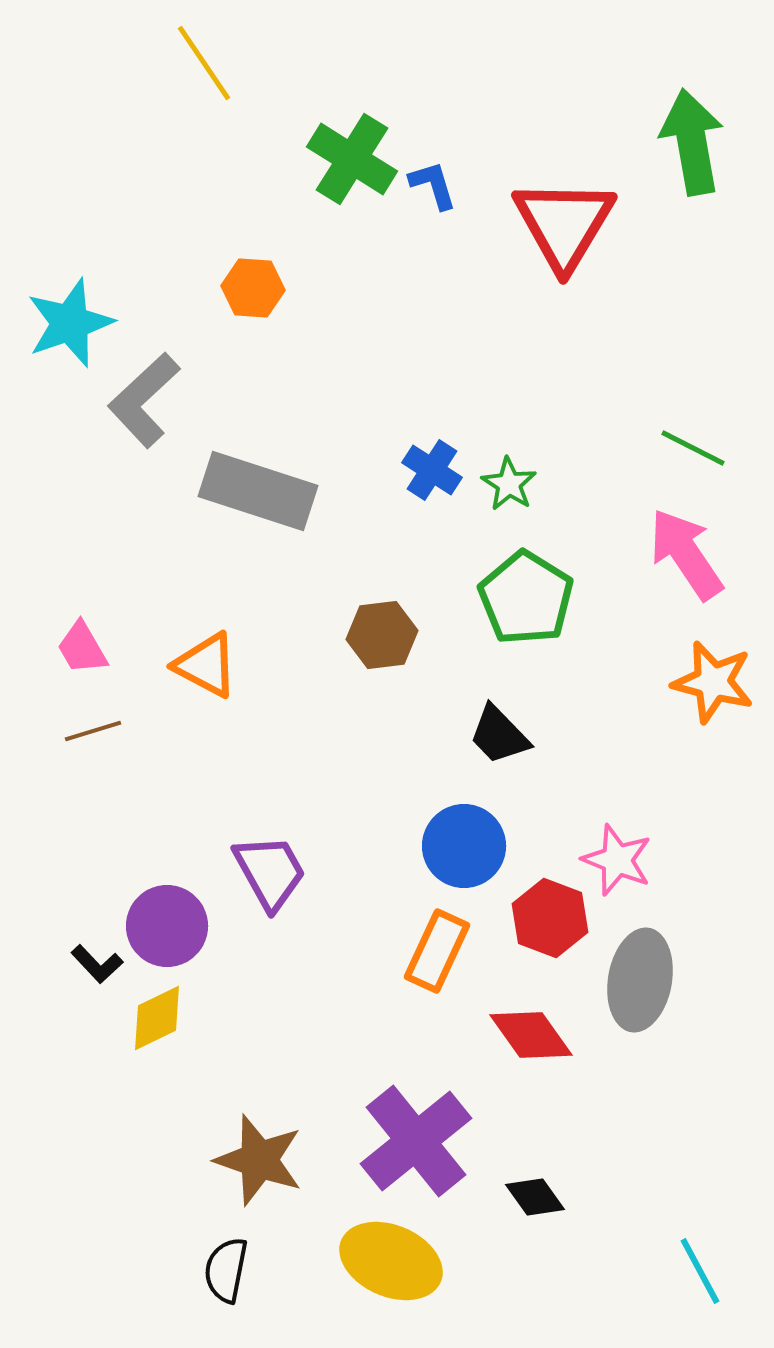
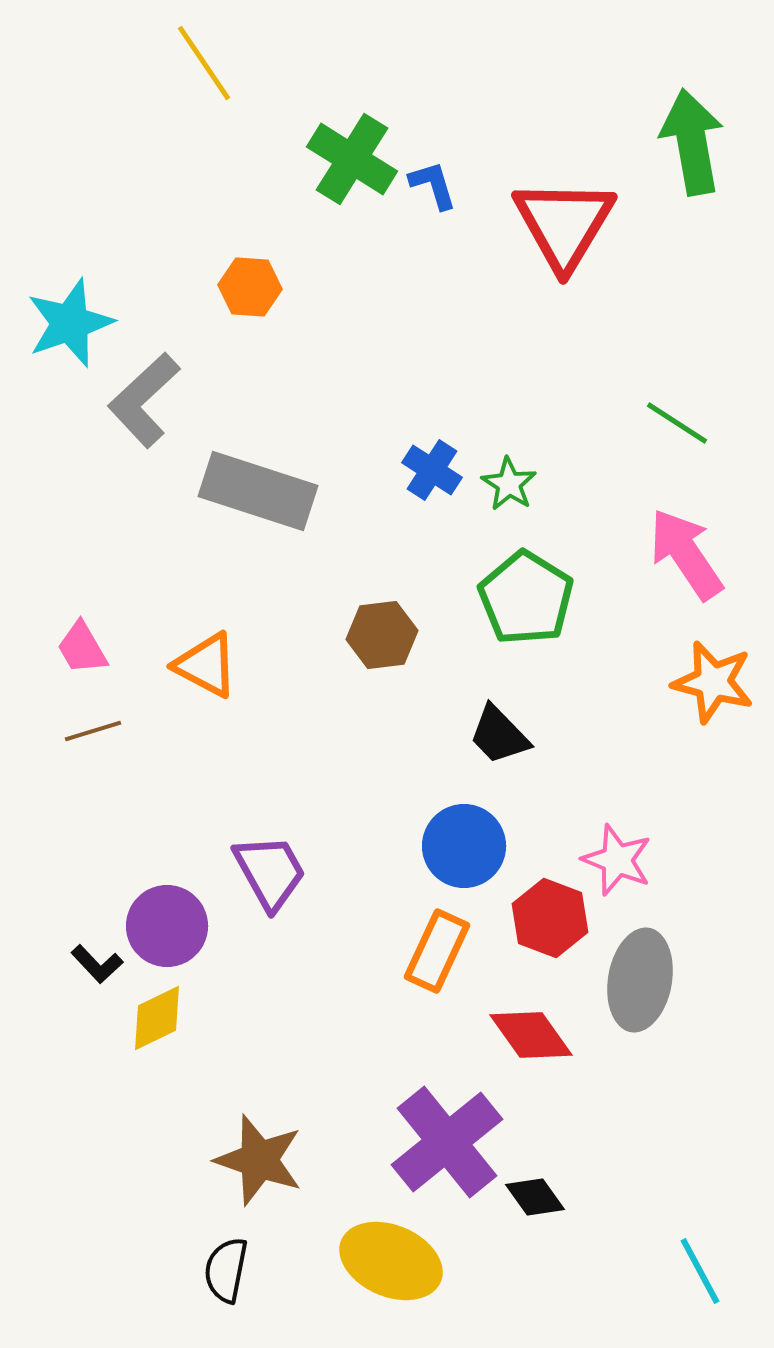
orange hexagon: moved 3 px left, 1 px up
green line: moved 16 px left, 25 px up; rotated 6 degrees clockwise
purple cross: moved 31 px right, 1 px down
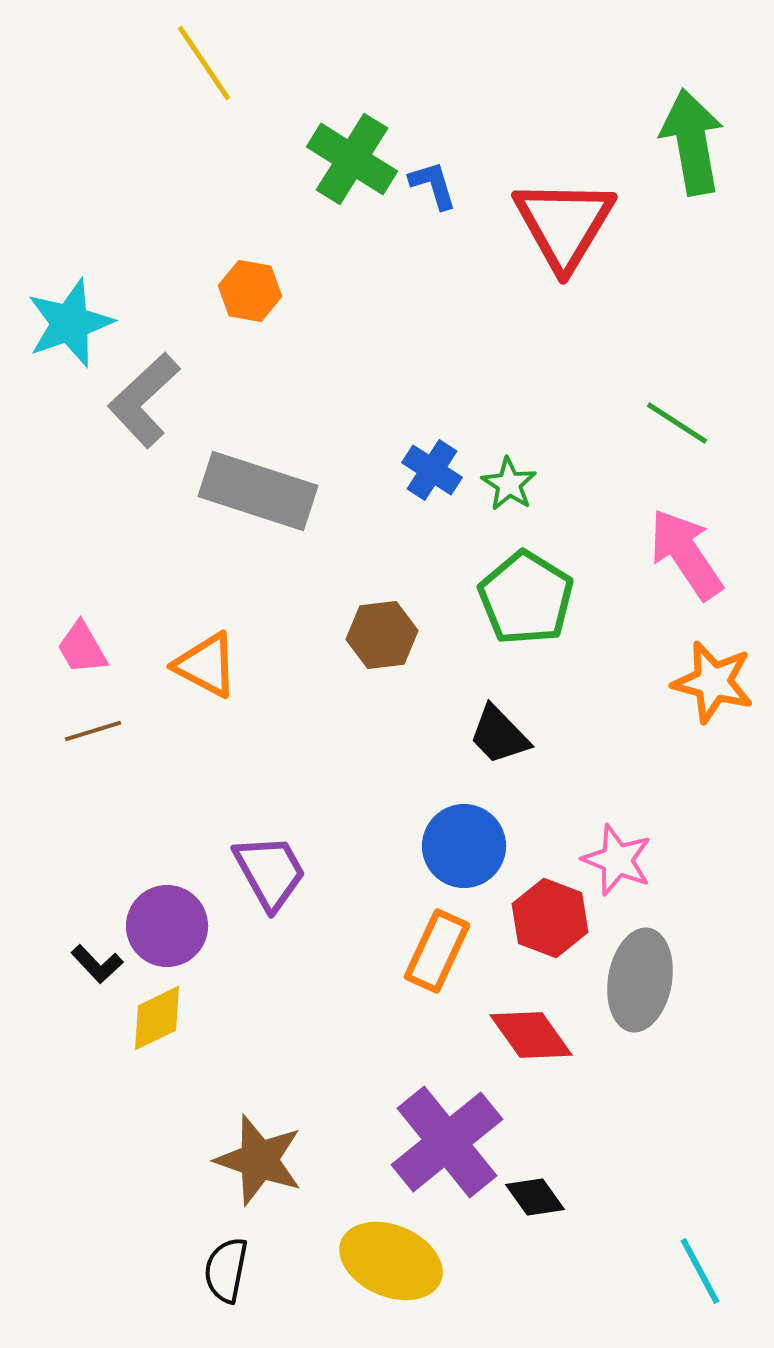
orange hexagon: moved 4 px down; rotated 6 degrees clockwise
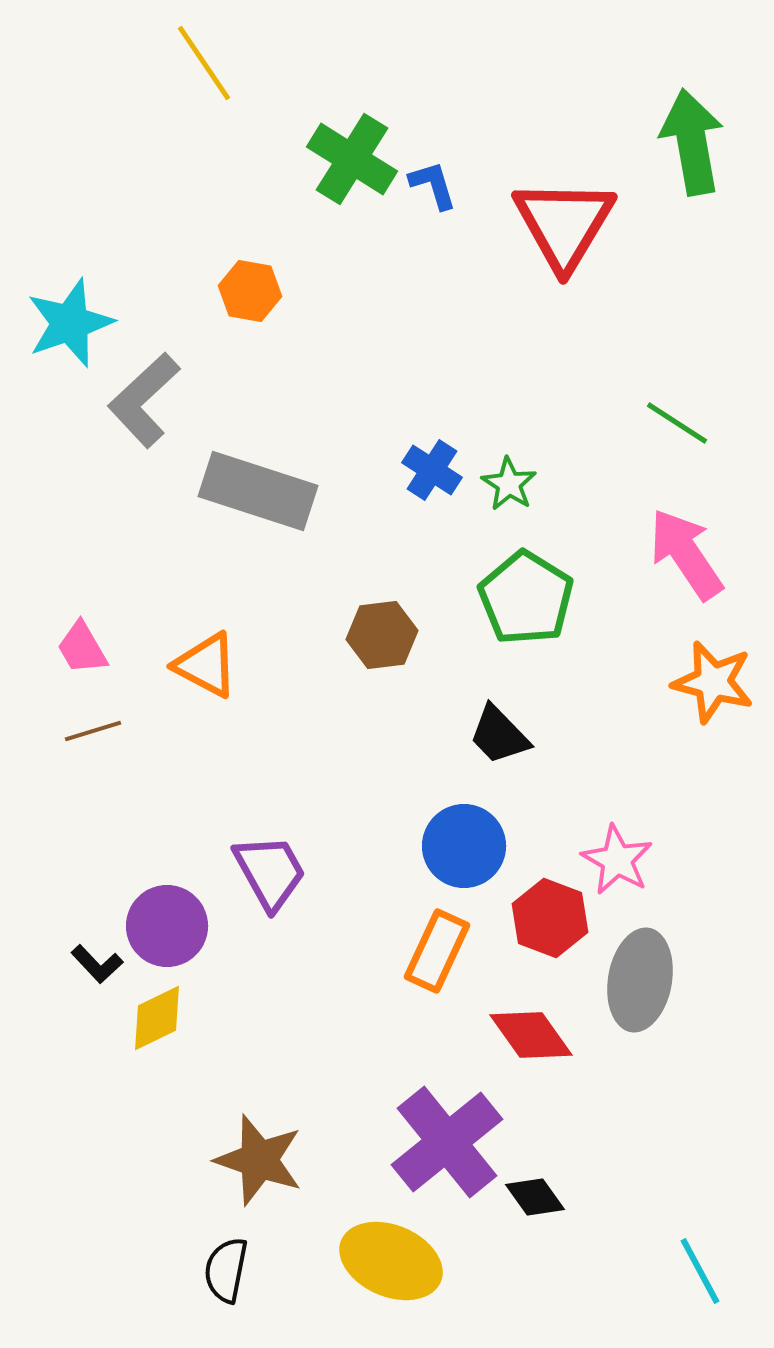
pink star: rotated 8 degrees clockwise
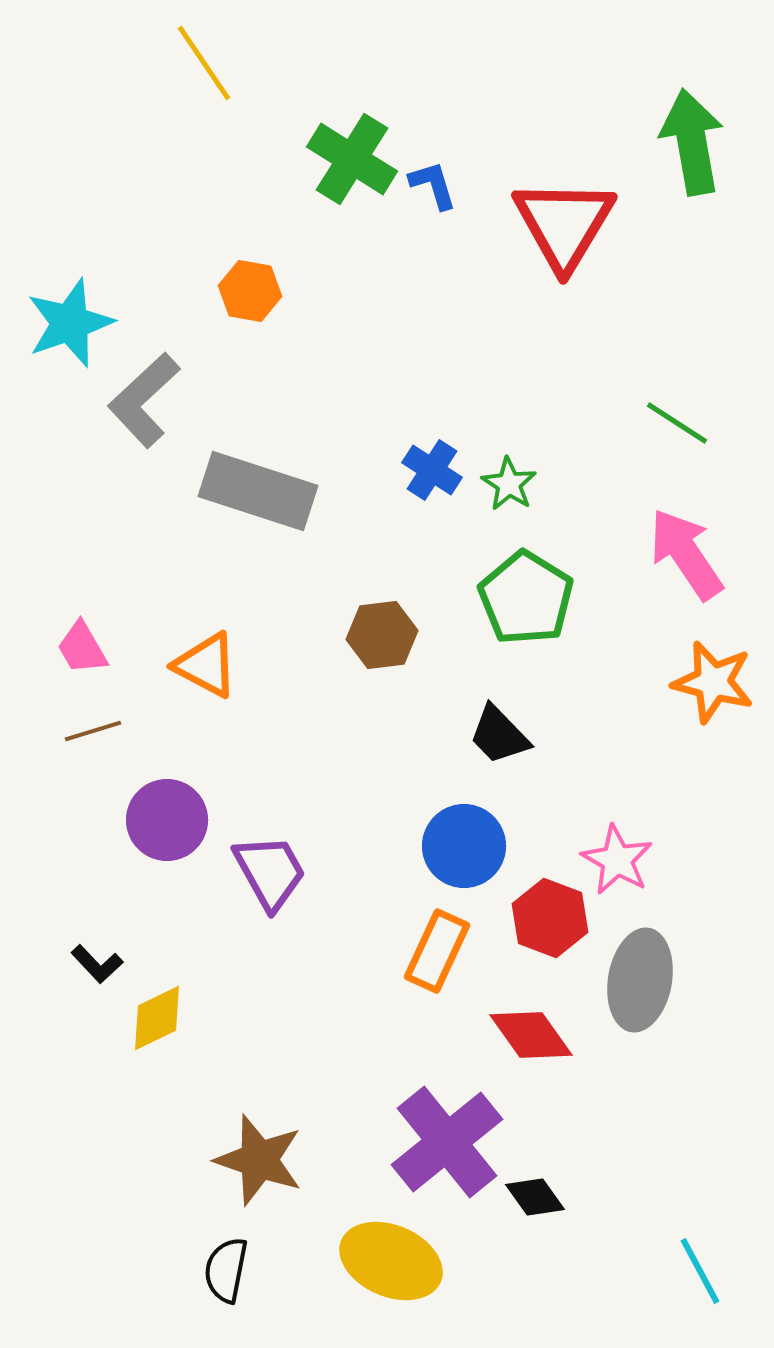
purple circle: moved 106 px up
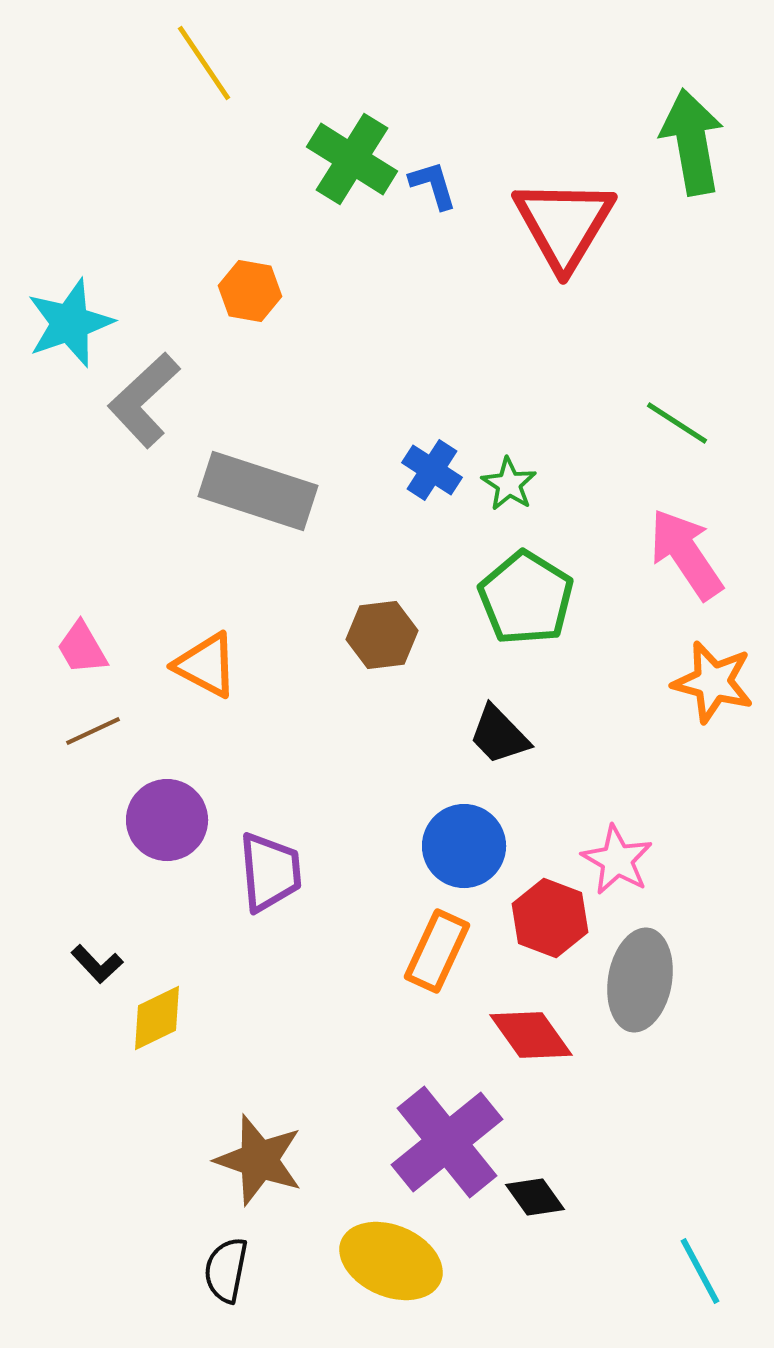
brown line: rotated 8 degrees counterclockwise
purple trapezoid: rotated 24 degrees clockwise
